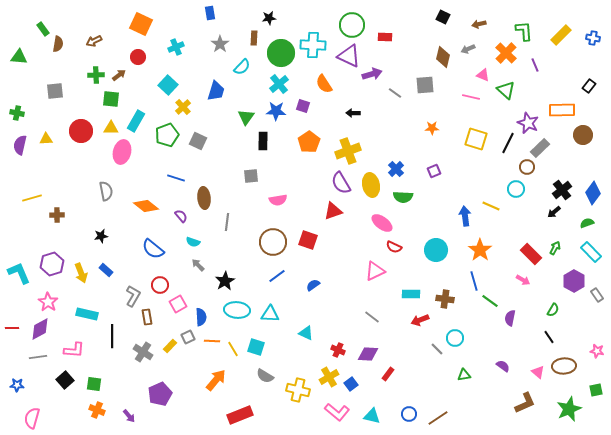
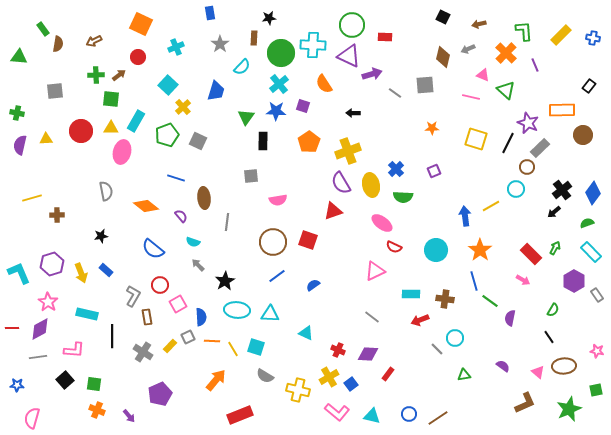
yellow line at (491, 206): rotated 54 degrees counterclockwise
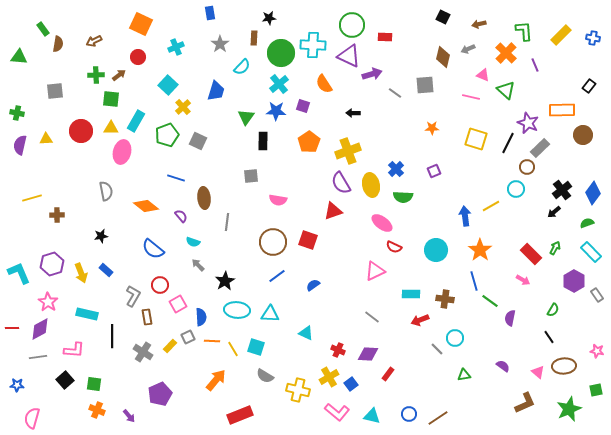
pink semicircle at (278, 200): rotated 18 degrees clockwise
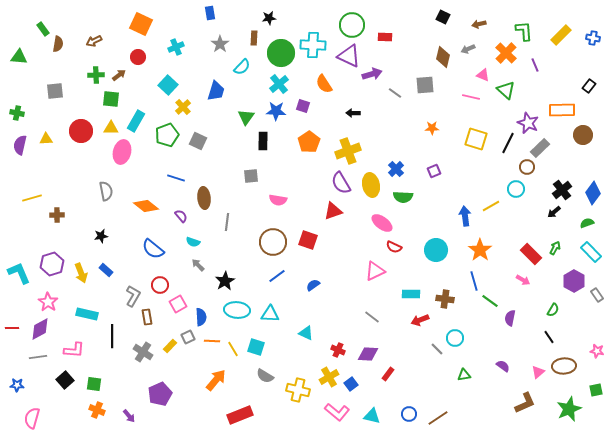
pink triangle at (538, 372): rotated 40 degrees clockwise
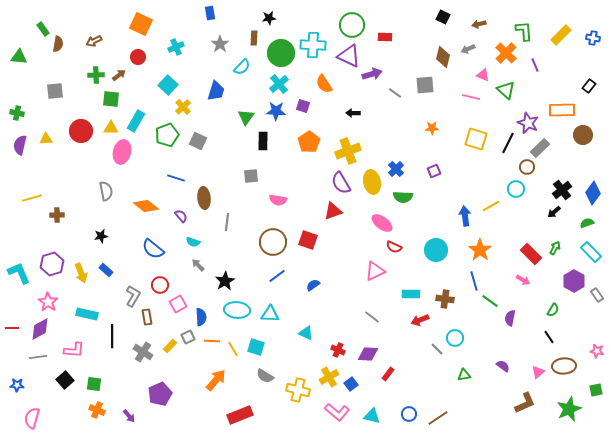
yellow ellipse at (371, 185): moved 1 px right, 3 px up
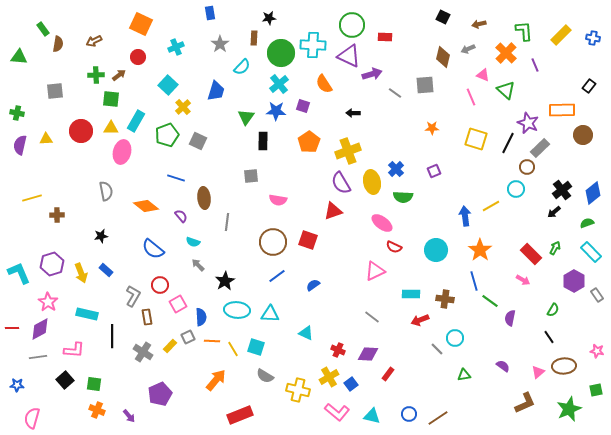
pink line at (471, 97): rotated 54 degrees clockwise
blue diamond at (593, 193): rotated 15 degrees clockwise
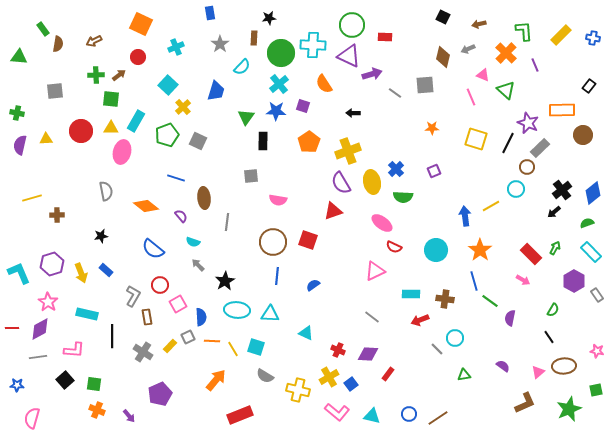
blue line at (277, 276): rotated 48 degrees counterclockwise
